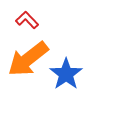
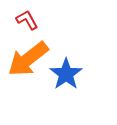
red L-shape: rotated 15 degrees clockwise
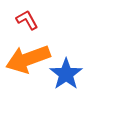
orange arrow: rotated 18 degrees clockwise
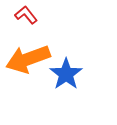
red L-shape: moved 1 px left, 5 px up; rotated 10 degrees counterclockwise
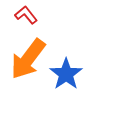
orange arrow: rotated 33 degrees counterclockwise
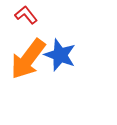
blue star: moved 6 px left, 19 px up; rotated 16 degrees counterclockwise
